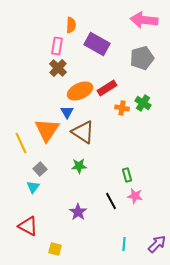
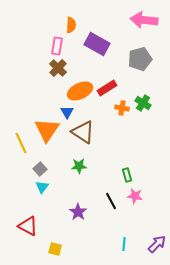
gray pentagon: moved 2 px left, 1 px down
cyan triangle: moved 9 px right
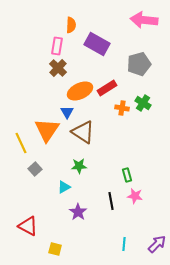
gray pentagon: moved 1 px left, 5 px down
gray square: moved 5 px left
cyan triangle: moved 22 px right; rotated 24 degrees clockwise
black line: rotated 18 degrees clockwise
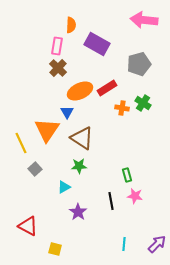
brown triangle: moved 1 px left, 6 px down
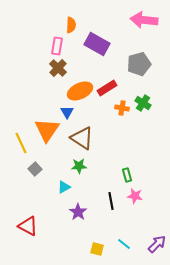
cyan line: rotated 56 degrees counterclockwise
yellow square: moved 42 px right
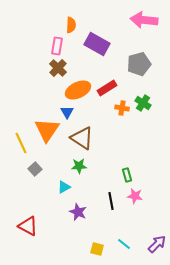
orange ellipse: moved 2 px left, 1 px up
purple star: rotated 12 degrees counterclockwise
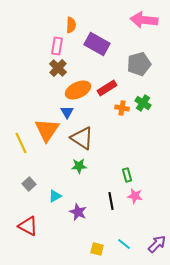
gray square: moved 6 px left, 15 px down
cyan triangle: moved 9 px left, 9 px down
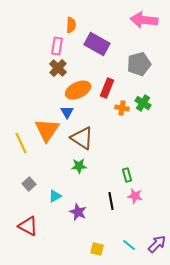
red rectangle: rotated 36 degrees counterclockwise
cyan line: moved 5 px right, 1 px down
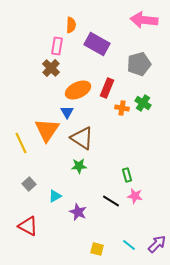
brown cross: moved 7 px left
black line: rotated 48 degrees counterclockwise
